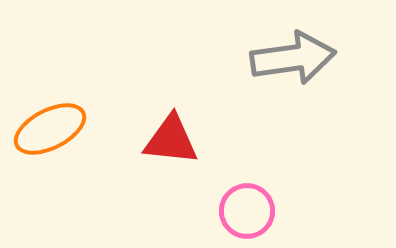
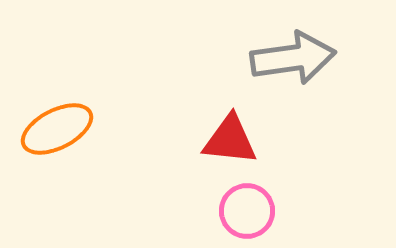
orange ellipse: moved 7 px right
red triangle: moved 59 px right
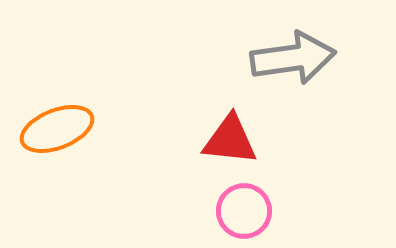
orange ellipse: rotated 6 degrees clockwise
pink circle: moved 3 px left
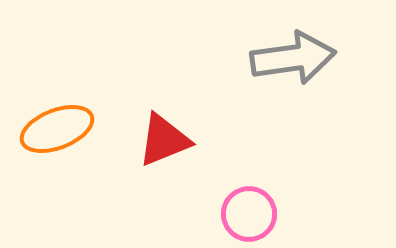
red triangle: moved 66 px left; rotated 28 degrees counterclockwise
pink circle: moved 5 px right, 3 px down
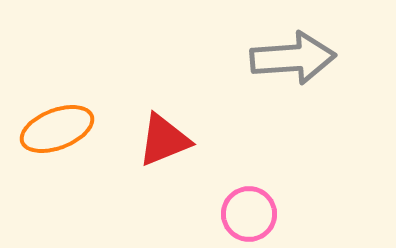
gray arrow: rotated 4 degrees clockwise
